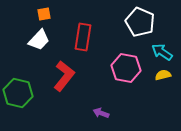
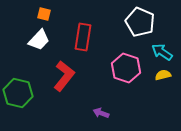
orange square: rotated 24 degrees clockwise
pink hexagon: rotated 8 degrees clockwise
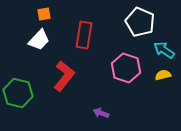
orange square: rotated 24 degrees counterclockwise
red rectangle: moved 1 px right, 2 px up
cyan arrow: moved 2 px right, 2 px up
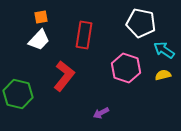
orange square: moved 3 px left, 3 px down
white pentagon: moved 1 px right, 1 px down; rotated 12 degrees counterclockwise
green hexagon: moved 1 px down
purple arrow: rotated 49 degrees counterclockwise
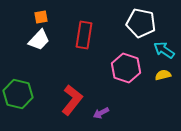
red L-shape: moved 8 px right, 24 px down
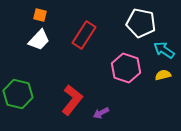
orange square: moved 1 px left, 2 px up; rotated 24 degrees clockwise
red rectangle: rotated 24 degrees clockwise
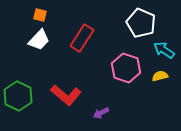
white pentagon: rotated 12 degrees clockwise
red rectangle: moved 2 px left, 3 px down
yellow semicircle: moved 3 px left, 1 px down
green hexagon: moved 2 px down; rotated 12 degrees clockwise
red L-shape: moved 6 px left, 5 px up; rotated 92 degrees clockwise
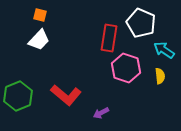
red rectangle: moved 27 px right; rotated 24 degrees counterclockwise
yellow semicircle: rotated 98 degrees clockwise
green hexagon: rotated 12 degrees clockwise
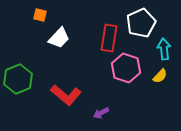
white pentagon: rotated 24 degrees clockwise
white trapezoid: moved 20 px right, 2 px up
cyan arrow: moved 1 px up; rotated 50 degrees clockwise
yellow semicircle: rotated 49 degrees clockwise
green hexagon: moved 17 px up
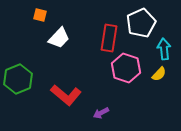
yellow semicircle: moved 1 px left, 2 px up
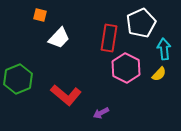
pink hexagon: rotated 8 degrees clockwise
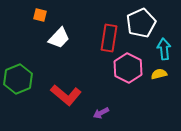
pink hexagon: moved 2 px right
yellow semicircle: rotated 147 degrees counterclockwise
